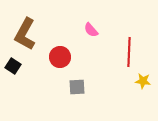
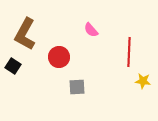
red circle: moved 1 px left
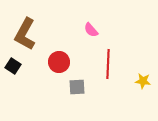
red line: moved 21 px left, 12 px down
red circle: moved 5 px down
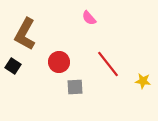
pink semicircle: moved 2 px left, 12 px up
red line: rotated 40 degrees counterclockwise
gray square: moved 2 px left
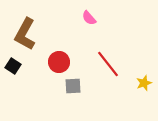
yellow star: moved 1 px right, 2 px down; rotated 28 degrees counterclockwise
gray square: moved 2 px left, 1 px up
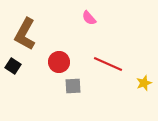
red line: rotated 28 degrees counterclockwise
